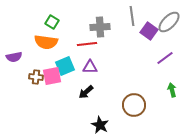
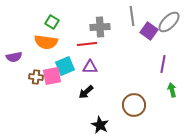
purple line: moved 2 px left, 6 px down; rotated 42 degrees counterclockwise
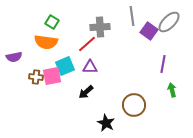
red line: rotated 36 degrees counterclockwise
black star: moved 6 px right, 2 px up
